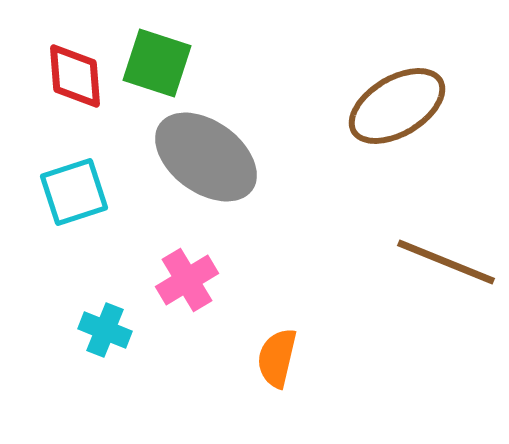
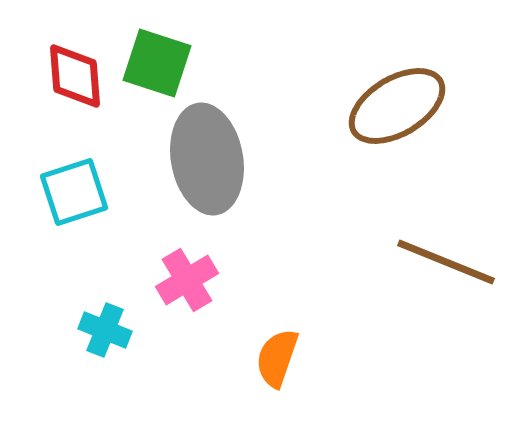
gray ellipse: moved 1 px right, 2 px down; rotated 44 degrees clockwise
orange semicircle: rotated 6 degrees clockwise
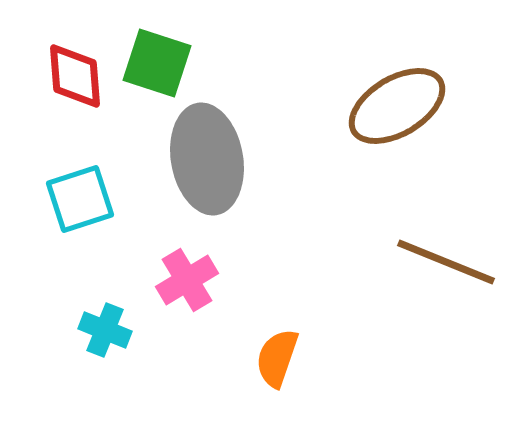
cyan square: moved 6 px right, 7 px down
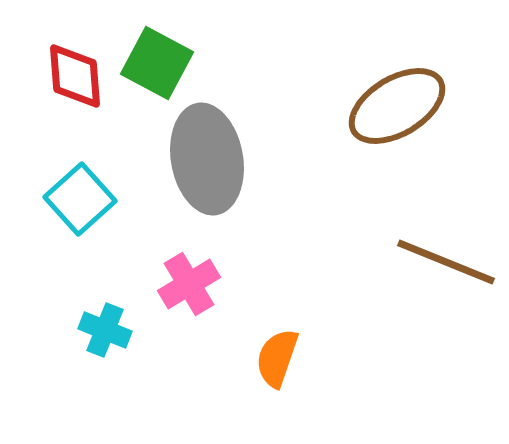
green square: rotated 10 degrees clockwise
cyan square: rotated 24 degrees counterclockwise
pink cross: moved 2 px right, 4 px down
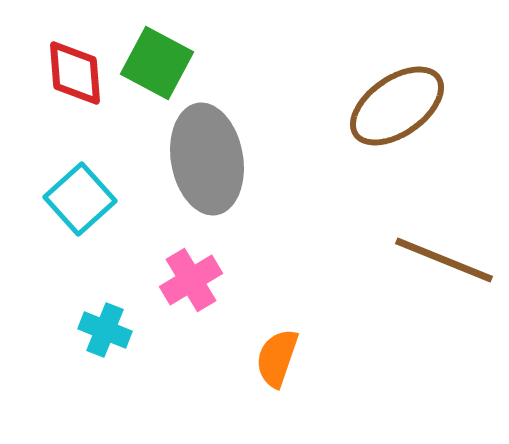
red diamond: moved 3 px up
brown ellipse: rotated 4 degrees counterclockwise
brown line: moved 2 px left, 2 px up
pink cross: moved 2 px right, 4 px up
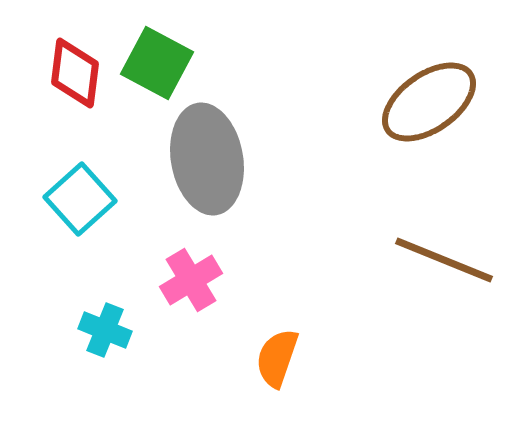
red diamond: rotated 12 degrees clockwise
brown ellipse: moved 32 px right, 4 px up
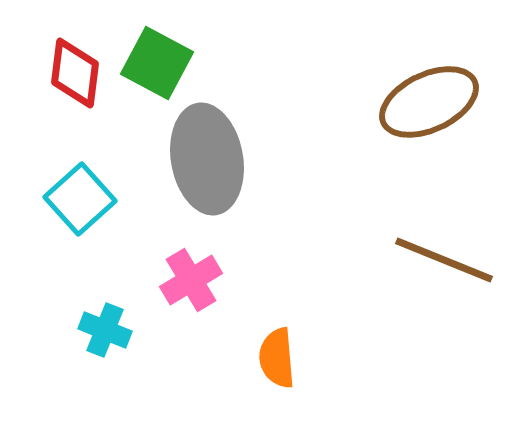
brown ellipse: rotated 10 degrees clockwise
orange semicircle: rotated 24 degrees counterclockwise
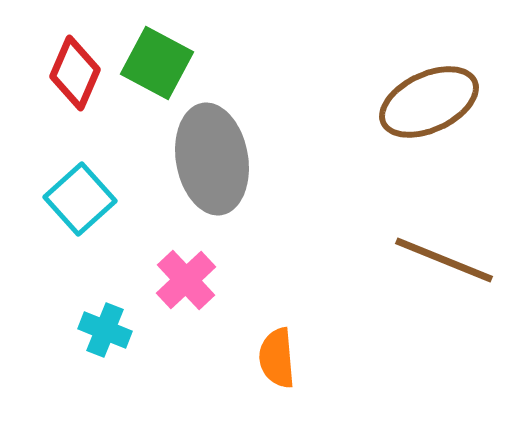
red diamond: rotated 16 degrees clockwise
gray ellipse: moved 5 px right
pink cross: moved 5 px left; rotated 12 degrees counterclockwise
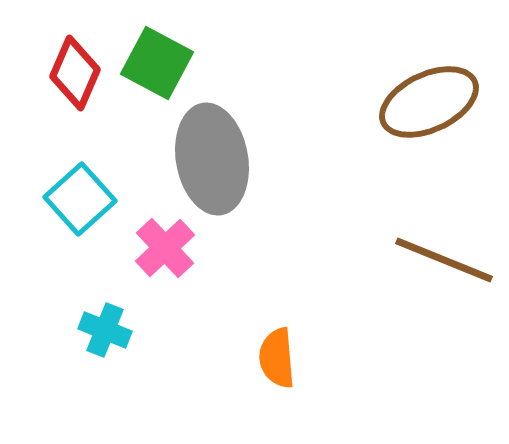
pink cross: moved 21 px left, 32 px up
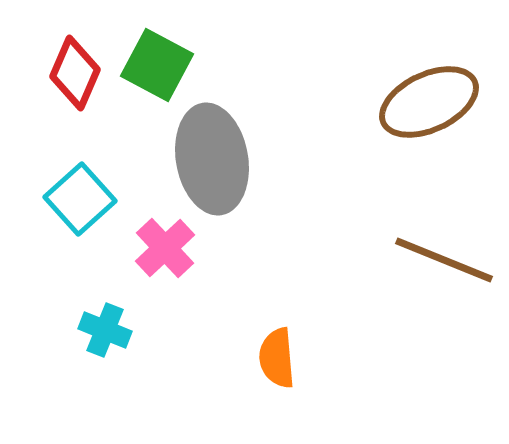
green square: moved 2 px down
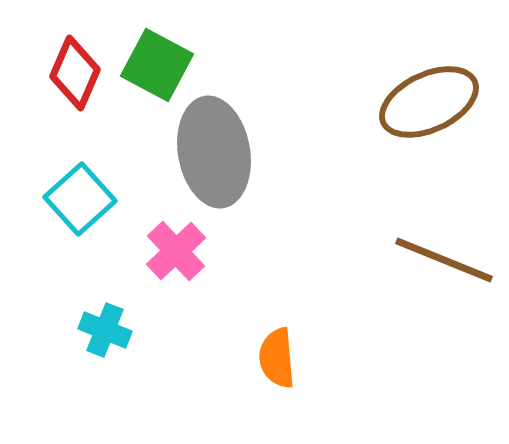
gray ellipse: moved 2 px right, 7 px up
pink cross: moved 11 px right, 3 px down
